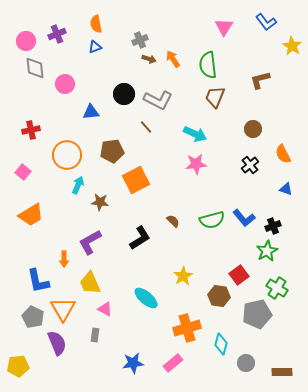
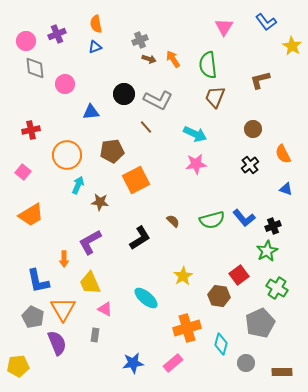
gray pentagon at (257, 314): moved 3 px right, 9 px down; rotated 12 degrees counterclockwise
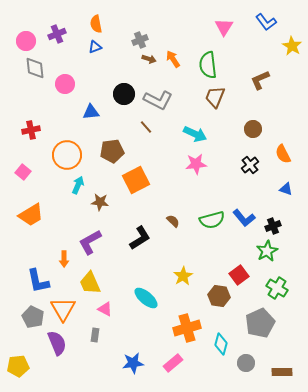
brown L-shape at (260, 80): rotated 10 degrees counterclockwise
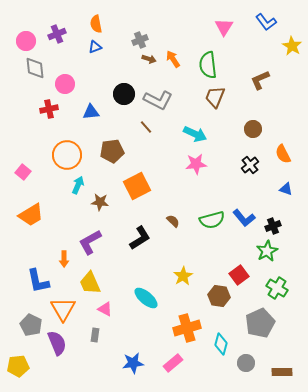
red cross at (31, 130): moved 18 px right, 21 px up
orange square at (136, 180): moved 1 px right, 6 px down
gray pentagon at (33, 317): moved 2 px left, 8 px down
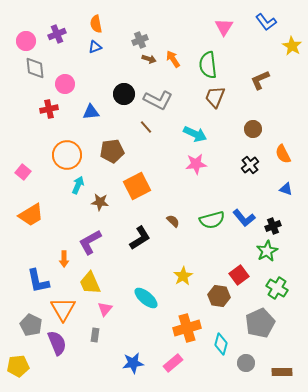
pink triangle at (105, 309): rotated 42 degrees clockwise
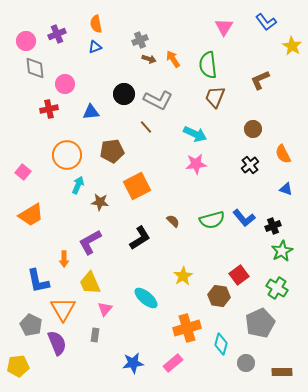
green star at (267, 251): moved 15 px right
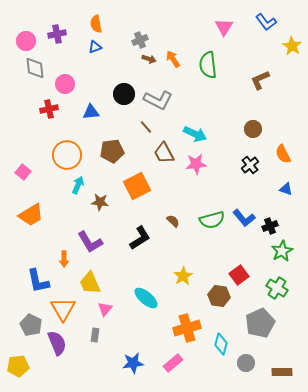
purple cross at (57, 34): rotated 12 degrees clockwise
brown trapezoid at (215, 97): moved 51 px left, 56 px down; rotated 50 degrees counterclockwise
black cross at (273, 226): moved 3 px left
purple L-shape at (90, 242): rotated 92 degrees counterclockwise
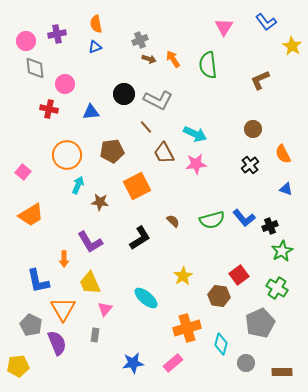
red cross at (49, 109): rotated 24 degrees clockwise
